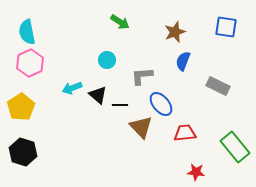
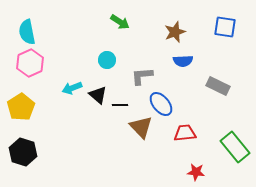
blue square: moved 1 px left
blue semicircle: rotated 114 degrees counterclockwise
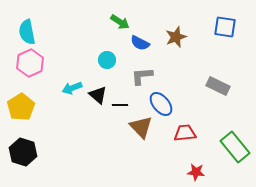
brown star: moved 1 px right, 5 px down
blue semicircle: moved 43 px left, 18 px up; rotated 30 degrees clockwise
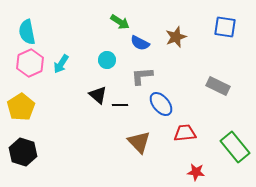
cyan arrow: moved 11 px left, 24 px up; rotated 36 degrees counterclockwise
brown triangle: moved 2 px left, 15 px down
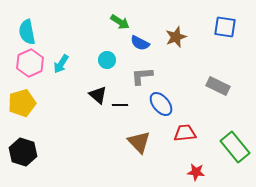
yellow pentagon: moved 1 px right, 4 px up; rotated 16 degrees clockwise
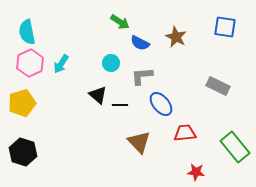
brown star: rotated 25 degrees counterclockwise
cyan circle: moved 4 px right, 3 px down
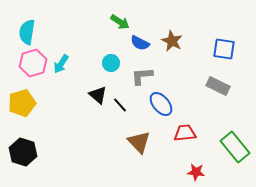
blue square: moved 1 px left, 22 px down
cyan semicircle: rotated 20 degrees clockwise
brown star: moved 4 px left, 4 px down
pink hexagon: moved 3 px right; rotated 8 degrees clockwise
black line: rotated 49 degrees clockwise
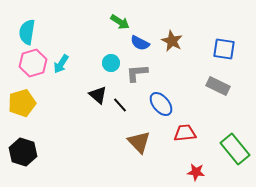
gray L-shape: moved 5 px left, 3 px up
green rectangle: moved 2 px down
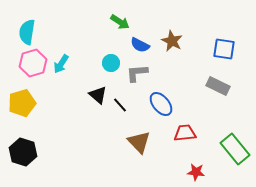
blue semicircle: moved 2 px down
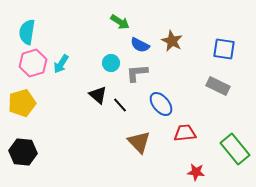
black hexagon: rotated 12 degrees counterclockwise
